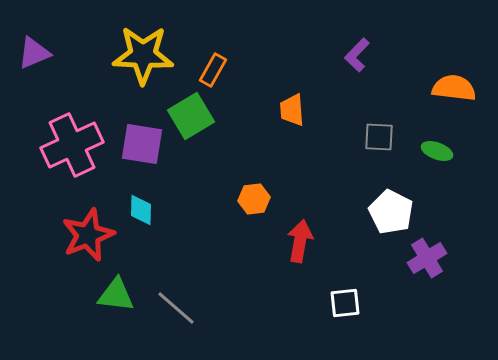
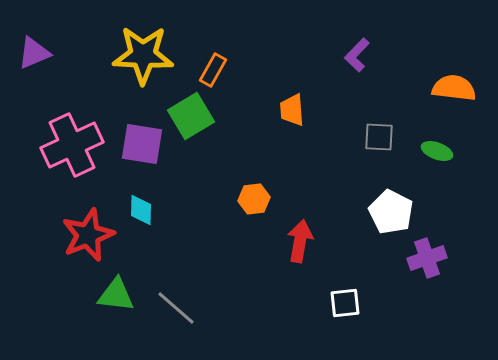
purple cross: rotated 12 degrees clockwise
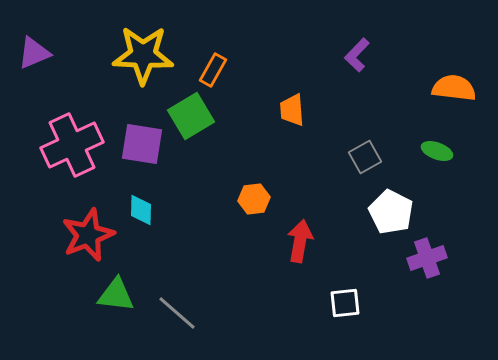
gray square: moved 14 px left, 20 px down; rotated 32 degrees counterclockwise
gray line: moved 1 px right, 5 px down
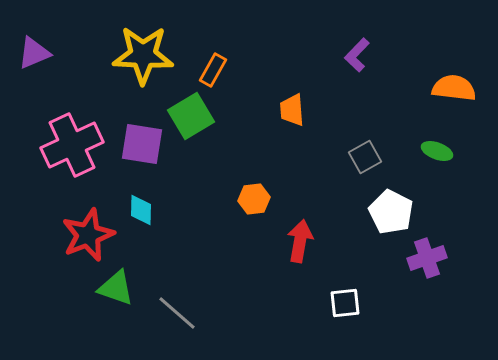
green triangle: moved 7 px up; rotated 12 degrees clockwise
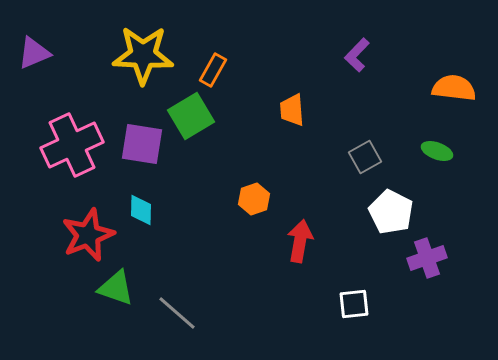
orange hexagon: rotated 12 degrees counterclockwise
white square: moved 9 px right, 1 px down
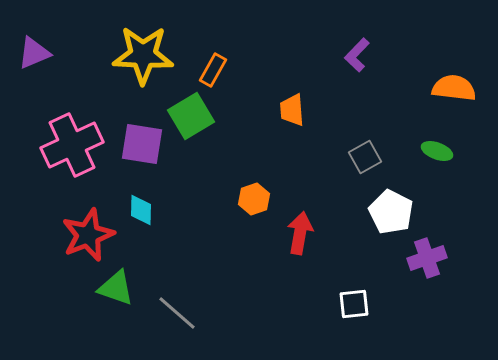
red arrow: moved 8 px up
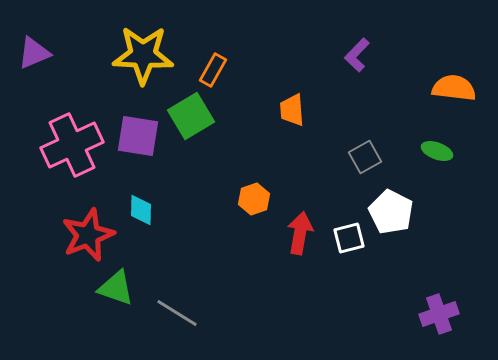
purple square: moved 4 px left, 8 px up
purple cross: moved 12 px right, 56 px down
white square: moved 5 px left, 66 px up; rotated 8 degrees counterclockwise
gray line: rotated 9 degrees counterclockwise
